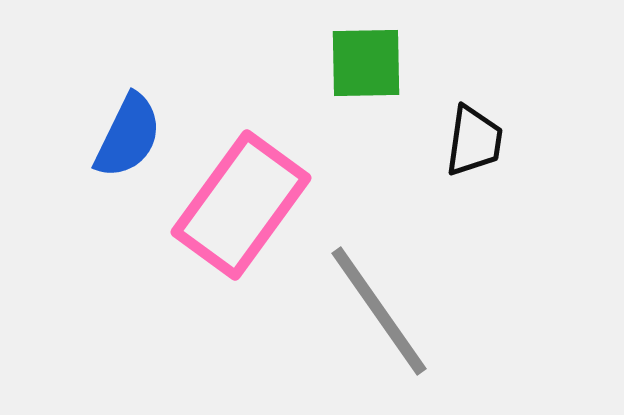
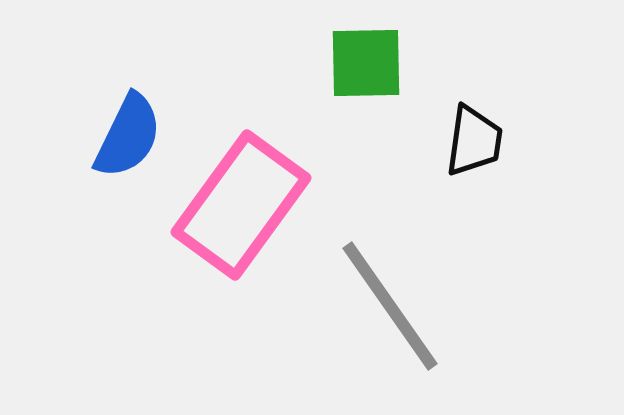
gray line: moved 11 px right, 5 px up
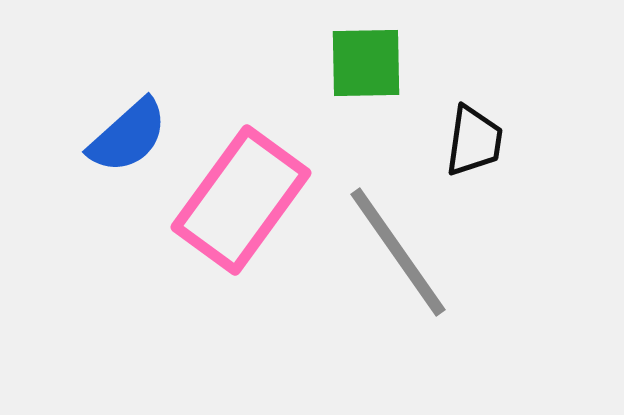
blue semicircle: rotated 22 degrees clockwise
pink rectangle: moved 5 px up
gray line: moved 8 px right, 54 px up
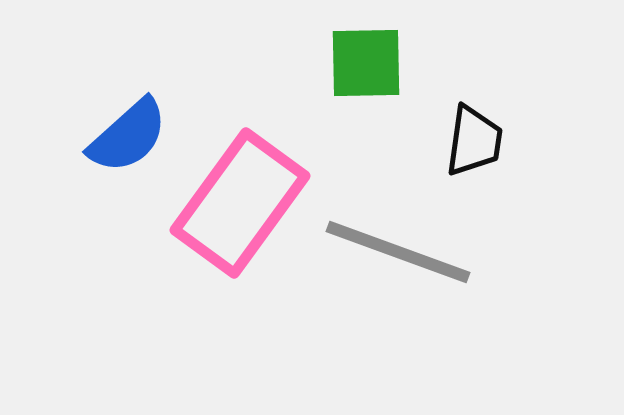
pink rectangle: moved 1 px left, 3 px down
gray line: rotated 35 degrees counterclockwise
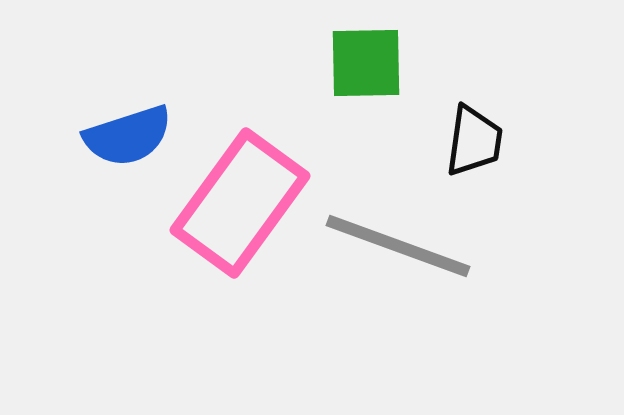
blue semicircle: rotated 24 degrees clockwise
gray line: moved 6 px up
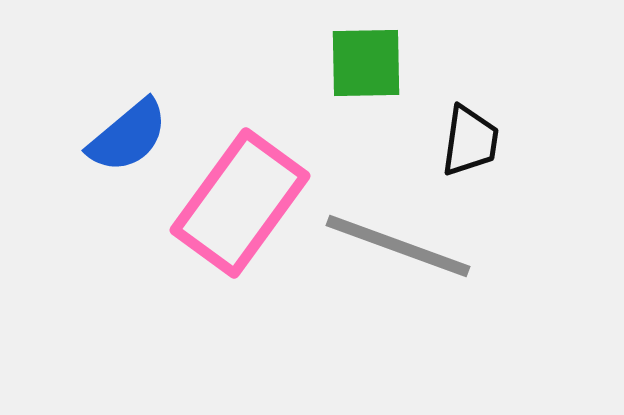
blue semicircle: rotated 22 degrees counterclockwise
black trapezoid: moved 4 px left
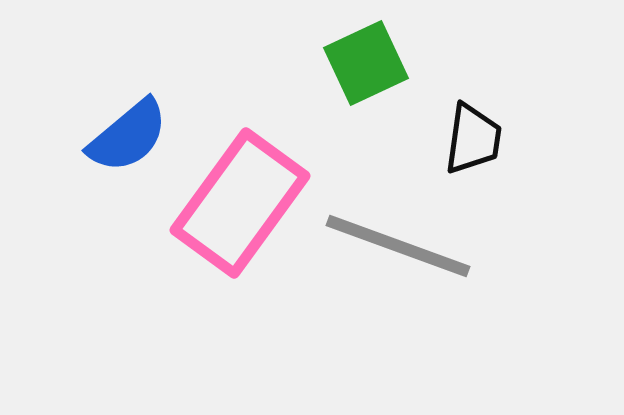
green square: rotated 24 degrees counterclockwise
black trapezoid: moved 3 px right, 2 px up
